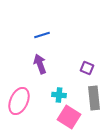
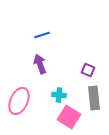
purple square: moved 1 px right, 2 px down
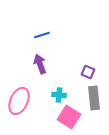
purple square: moved 2 px down
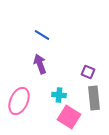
blue line: rotated 49 degrees clockwise
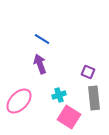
blue line: moved 4 px down
cyan cross: rotated 24 degrees counterclockwise
pink ellipse: rotated 20 degrees clockwise
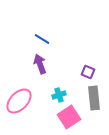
pink square: rotated 25 degrees clockwise
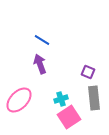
blue line: moved 1 px down
cyan cross: moved 2 px right, 4 px down
pink ellipse: moved 1 px up
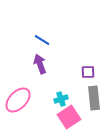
purple square: rotated 24 degrees counterclockwise
pink ellipse: moved 1 px left
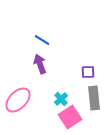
cyan cross: rotated 24 degrees counterclockwise
pink square: moved 1 px right
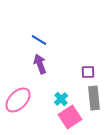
blue line: moved 3 px left
